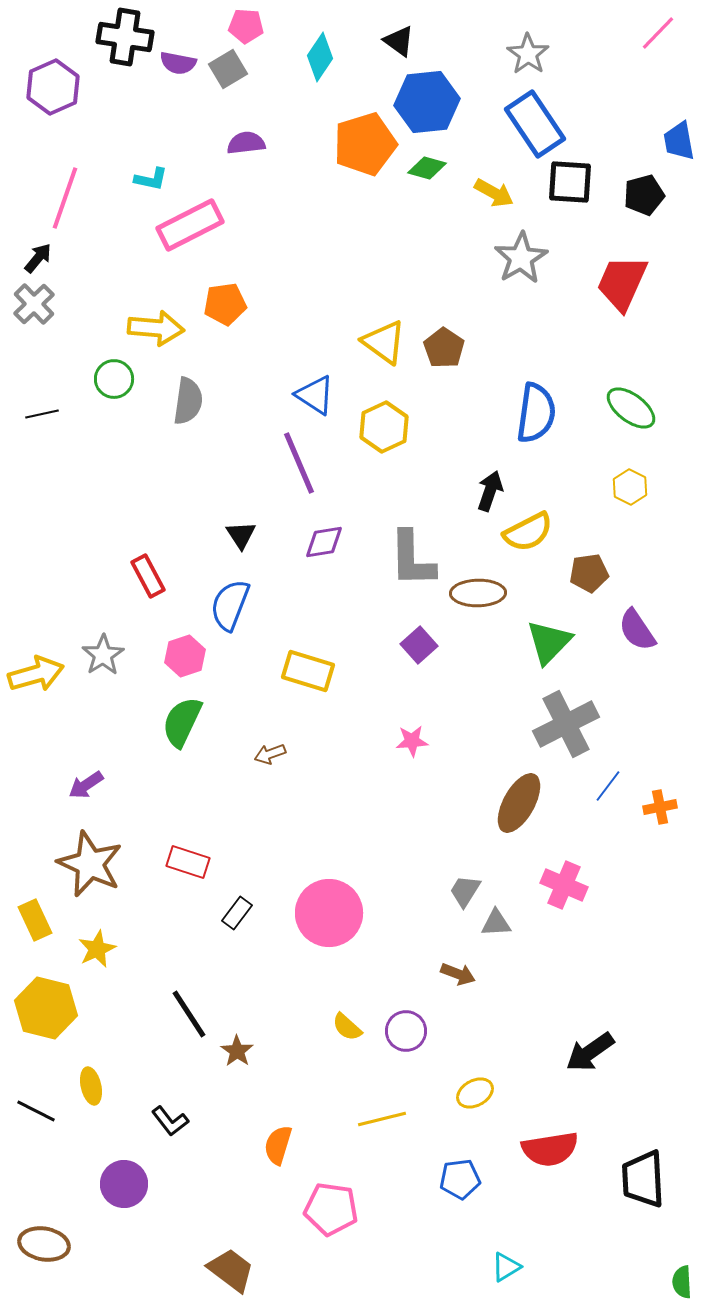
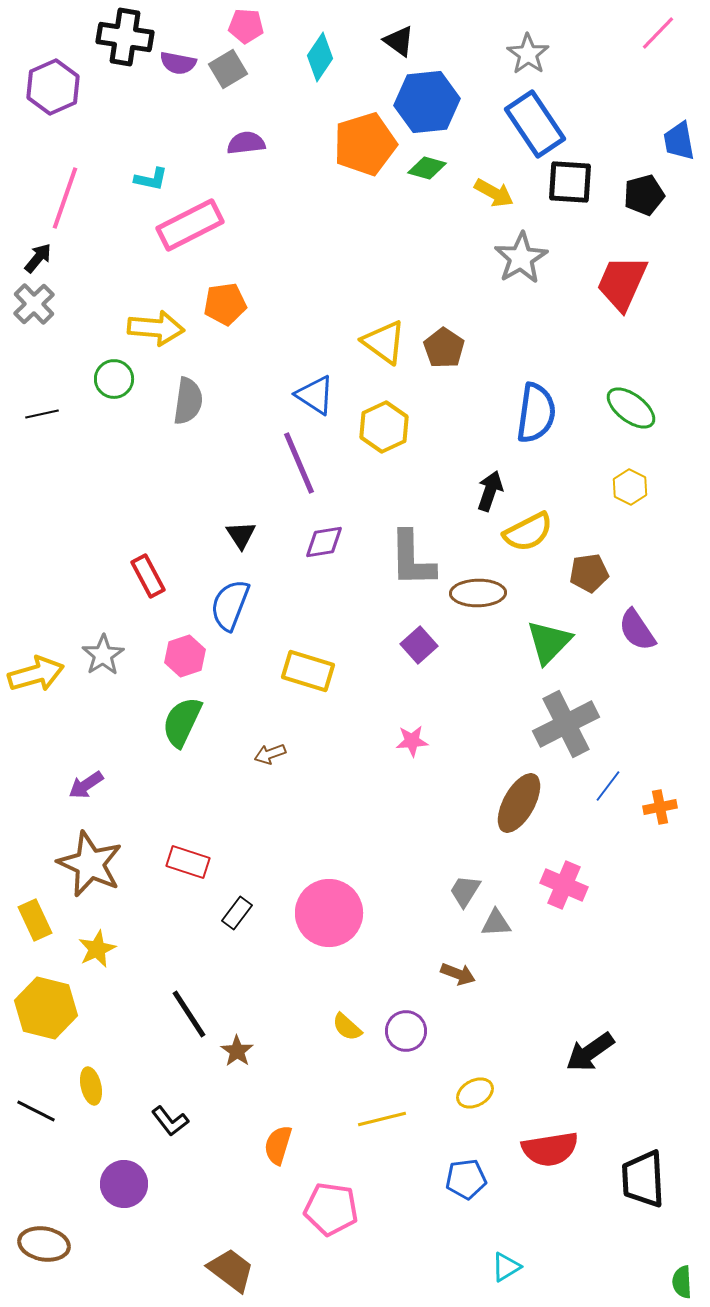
blue pentagon at (460, 1179): moved 6 px right
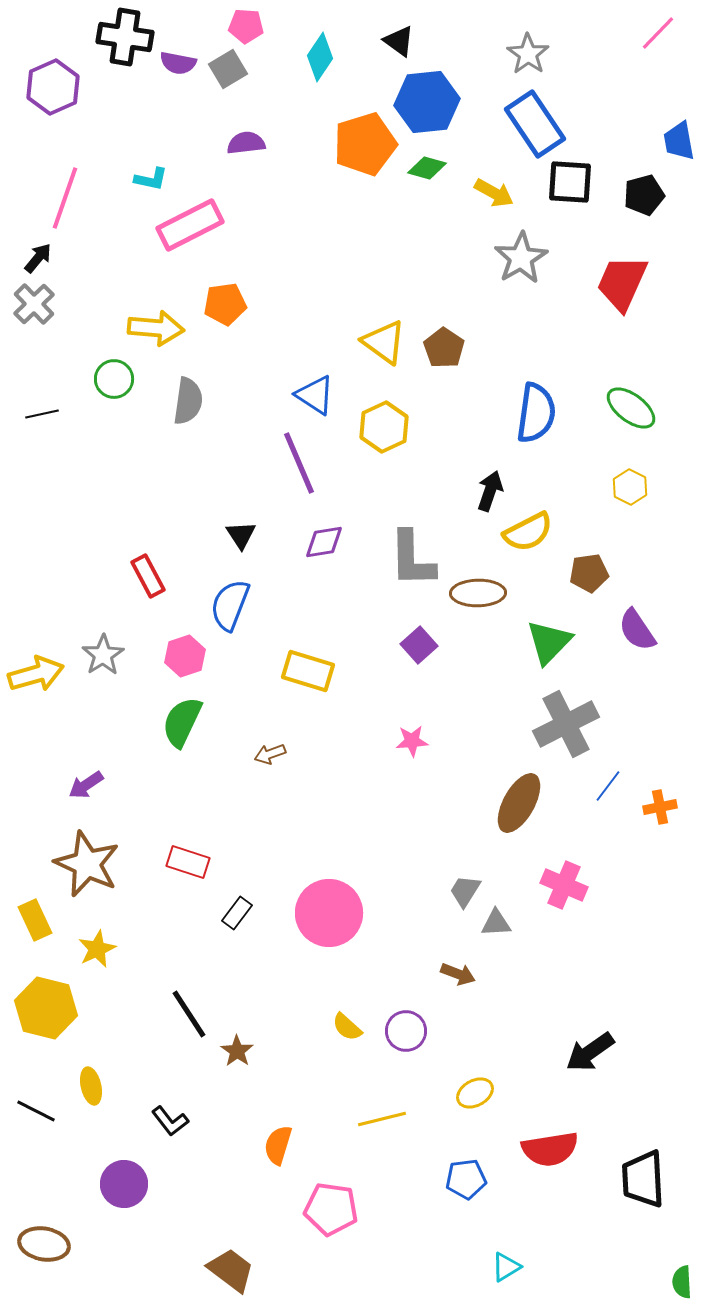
brown star at (90, 864): moved 3 px left
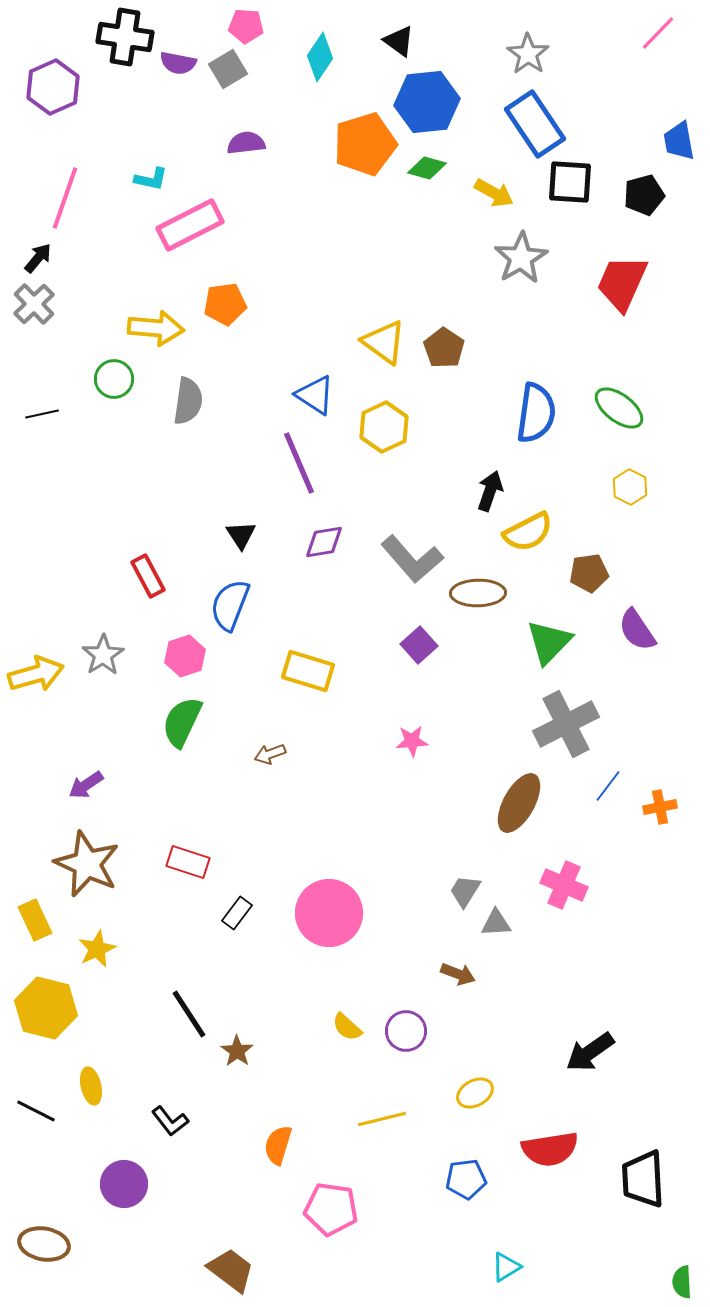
green ellipse at (631, 408): moved 12 px left
gray L-shape at (412, 559): rotated 40 degrees counterclockwise
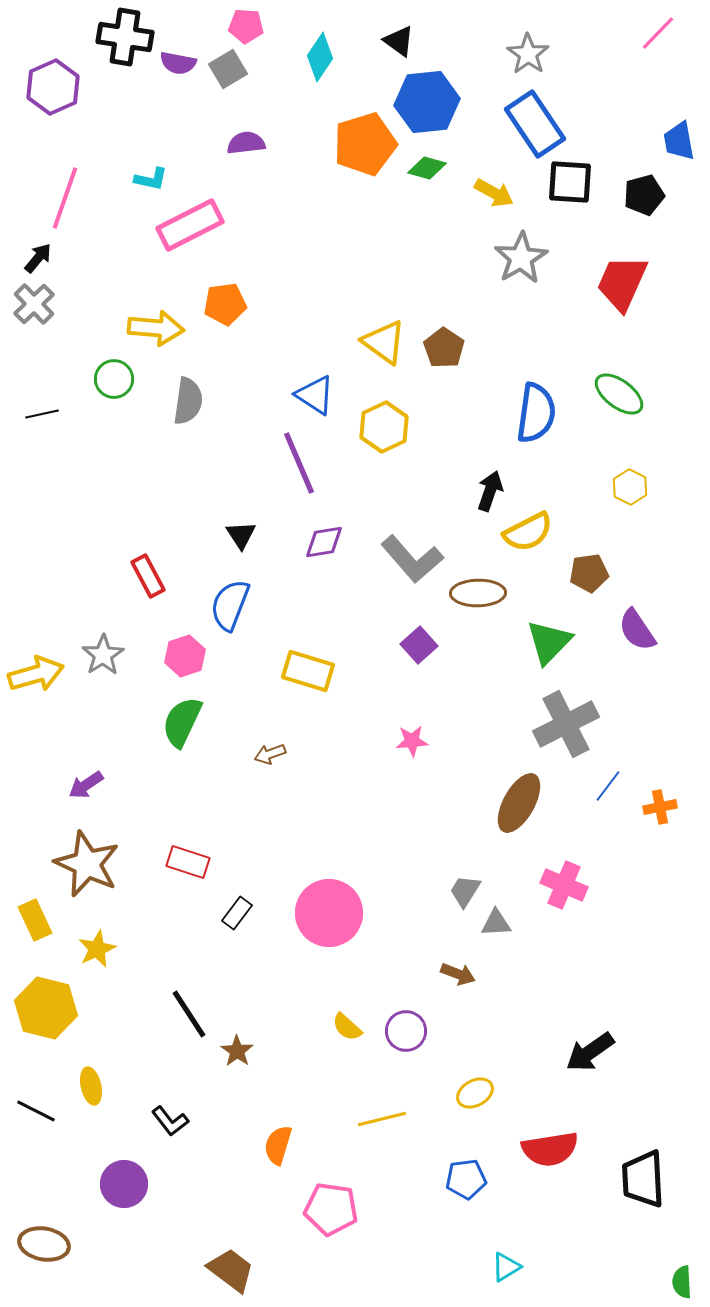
green ellipse at (619, 408): moved 14 px up
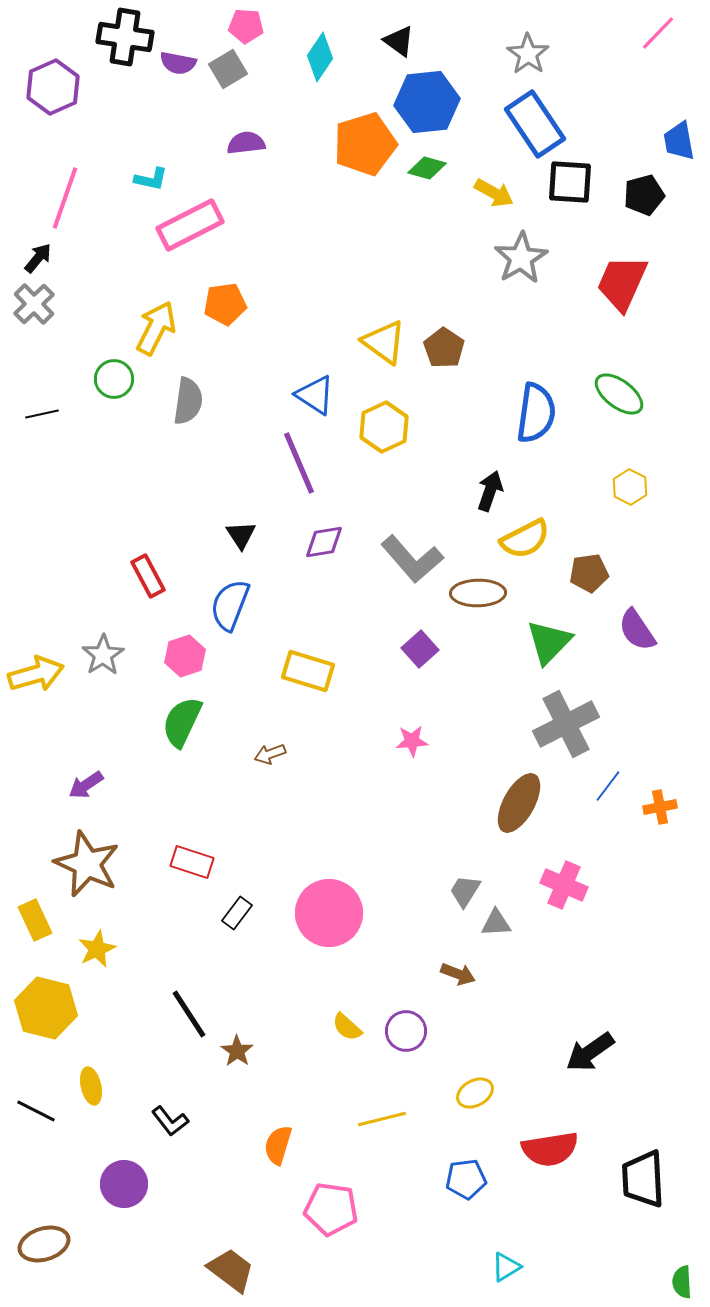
yellow arrow at (156, 328): rotated 68 degrees counterclockwise
yellow semicircle at (528, 532): moved 3 px left, 7 px down
purple square at (419, 645): moved 1 px right, 4 px down
red rectangle at (188, 862): moved 4 px right
brown ellipse at (44, 1244): rotated 27 degrees counterclockwise
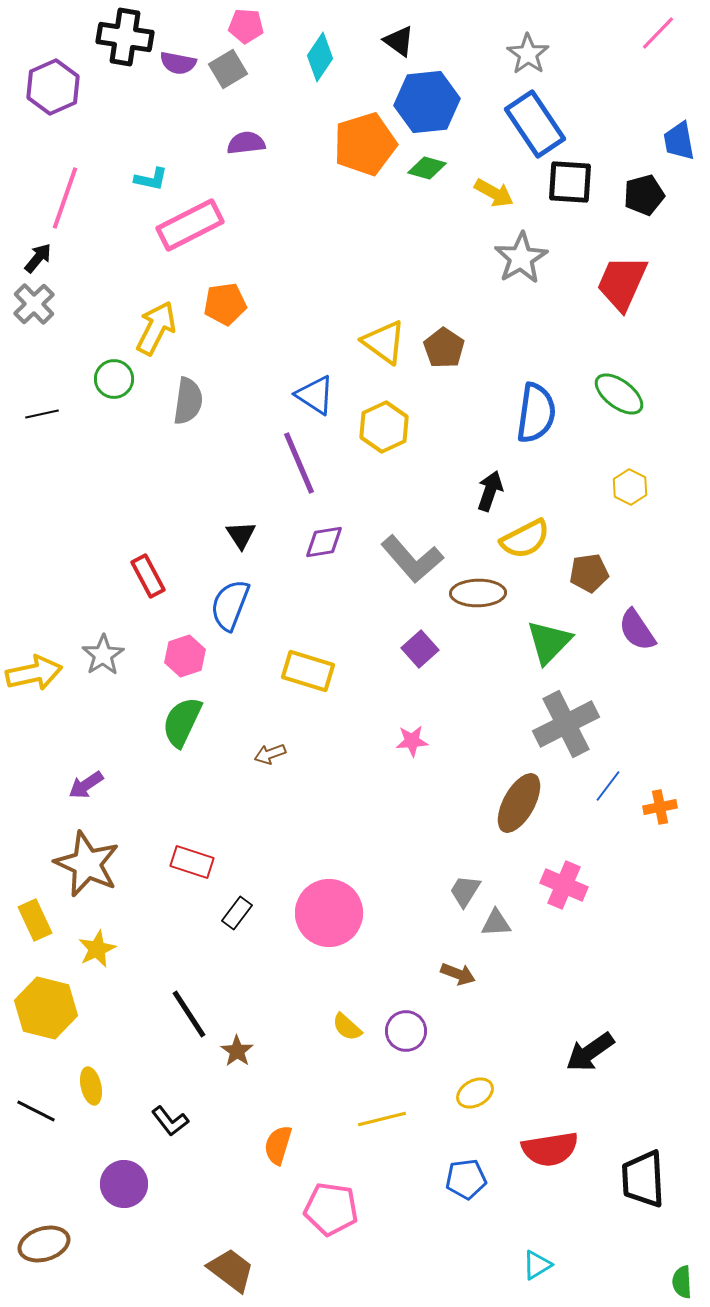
yellow arrow at (36, 674): moved 2 px left, 1 px up; rotated 4 degrees clockwise
cyan triangle at (506, 1267): moved 31 px right, 2 px up
